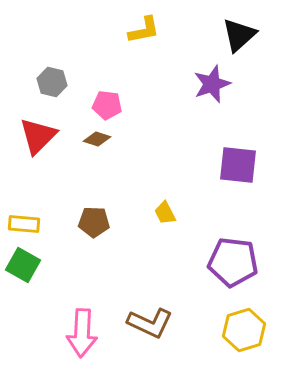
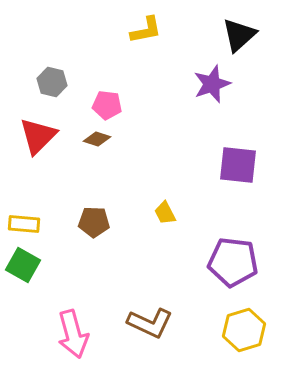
yellow L-shape: moved 2 px right
pink arrow: moved 9 px left, 1 px down; rotated 18 degrees counterclockwise
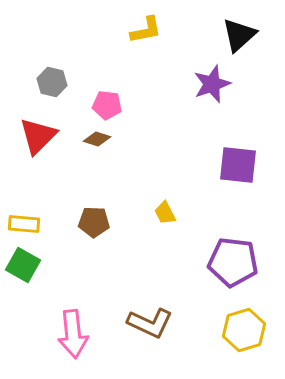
pink arrow: rotated 9 degrees clockwise
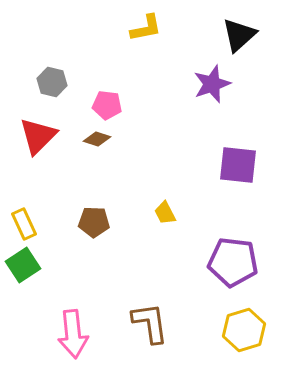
yellow L-shape: moved 2 px up
yellow rectangle: rotated 60 degrees clockwise
green square: rotated 28 degrees clockwise
brown L-shape: rotated 123 degrees counterclockwise
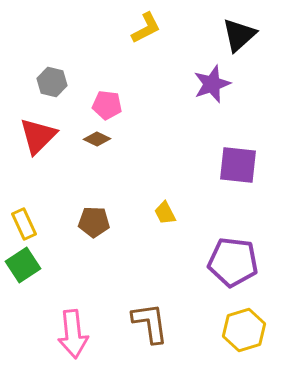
yellow L-shape: rotated 16 degrees counterclockwise
brown diamond: rotated 8 degrees clockwise
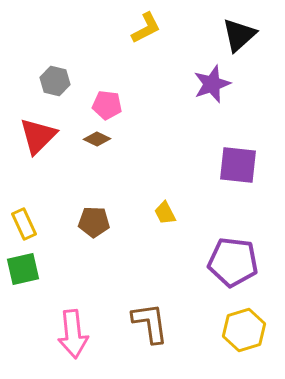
gray hexagon: moved 3 px right, 1 px up
green square: moved 4 px down; rotated 20 degrees clockwise
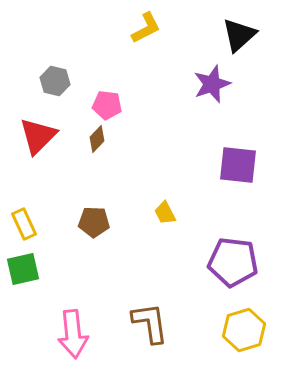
brown diamond: rotated 72 degrees counterclockwise
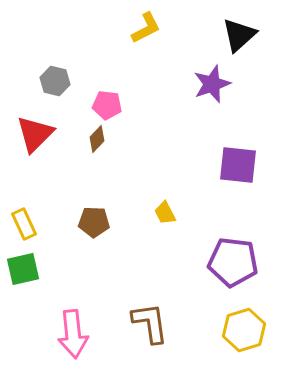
red triangle: moved 3 px left, 2 px up
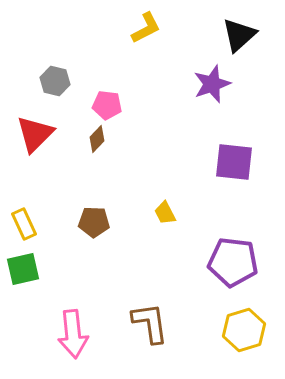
purple square: moved 4 px left, 3 px up
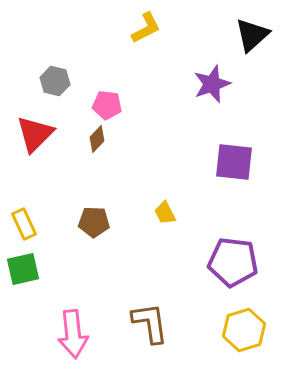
black triangle: moved 13 px right
